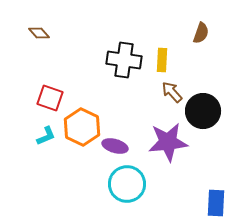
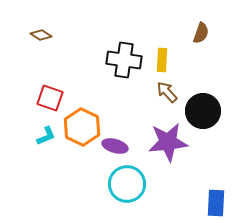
brown diamond: moved 2 px right, 2 px down; rotated 15 degrees counterclockwise
brown arrow: moved 5 px left
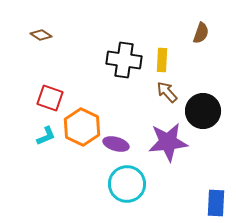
purple ellipse: moved 1 px right, 2 px up
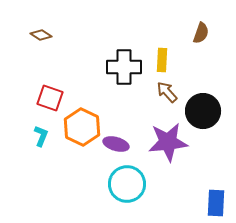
black cross: moved 7 px down; rotated 8 degrees counterclockwise
cyan L-shape: moved 5 px left; rotated 45 degrees counterclockwise
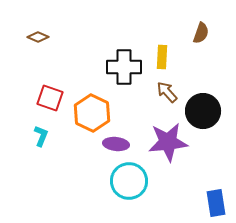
brown diamond: moved 3 px left, 2 px down; rotated 10 degrees counterclockwise
yellow rectangle: moved 3 px up
orange hexagon: moved 10 px right, 14 px up
purple ellipse: rotated 10 degrees counterclockwise
cyan circle: moved 2 px right, 3 px up
blue rectangle: rotated 12 degrees counterclockwise
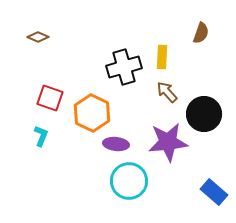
black cross: rotated 16 degrees counterclockwise
black circle: moved 1 px right, 3 px down
blue rectangle: moved 2 px left, 11 px up; rotated 40 degrees counterclockwise
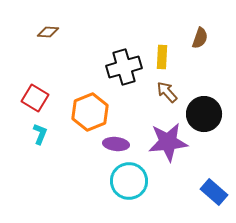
brown semicircle: moved 1 px left, 5 px down
brown diamond: moved 10 px right, 5 px up; rotated 20 degrees counterclockwise
red square: moved 15 px left; rotated 12 degrees clockwise
orange hexagon: moved 2 px left, 1 px up; rotated 12 degrees clockwise
cyan L-shape: moved 1 px left, 2 px up
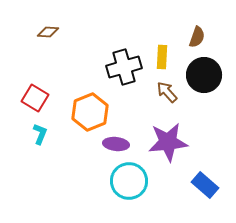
brown semicircle: moved 3 px left, 1 px up
black circle: moved 39 px up
blue rectangle: moved 9 px left, 7 px up
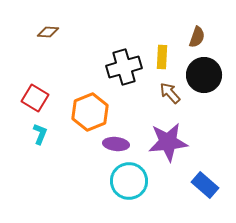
brown arrow: moved 3 px right, 1 px down
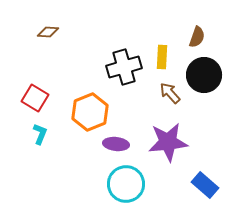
cyan circle: moved 3 px left, 3 px down
